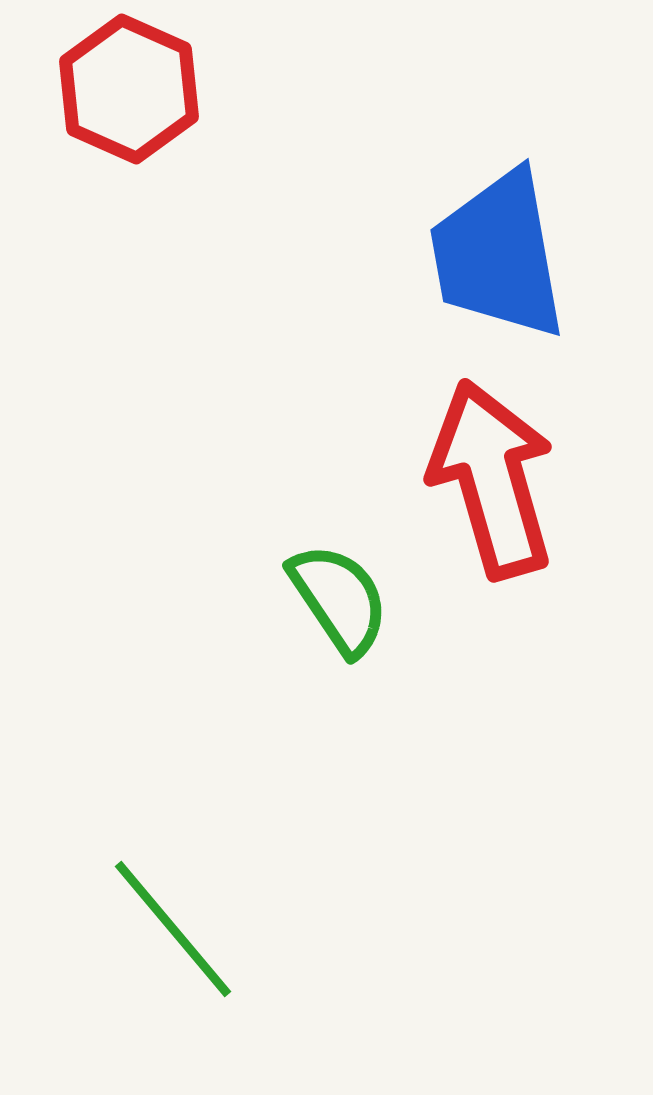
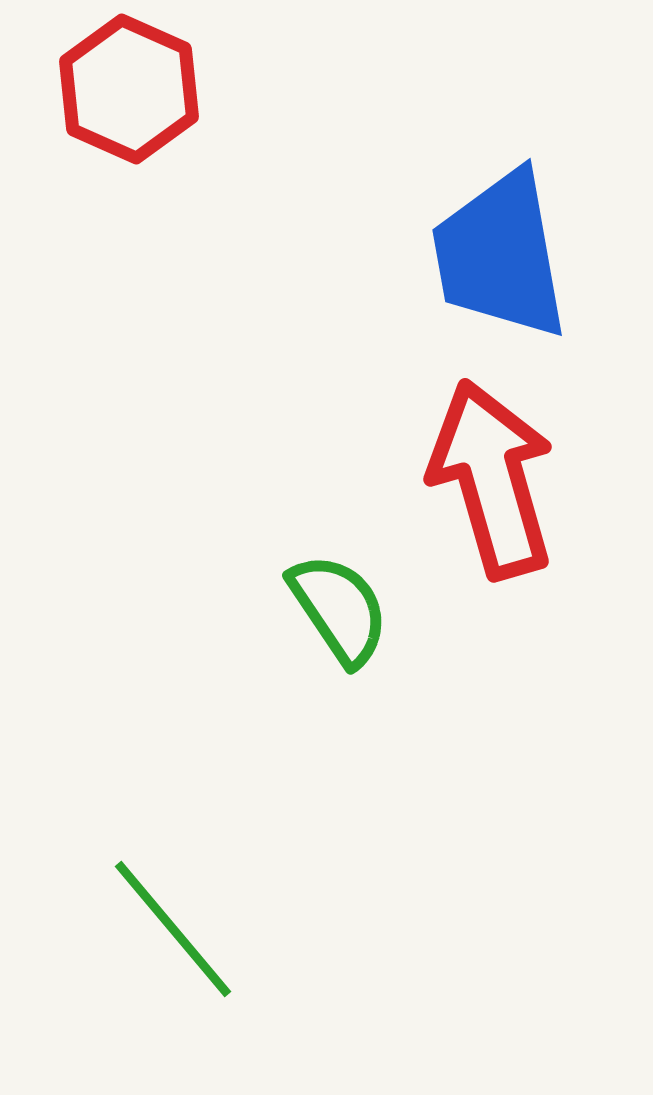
blue trapezoid: moved 2 px right
green semicircle: moved 10 px down
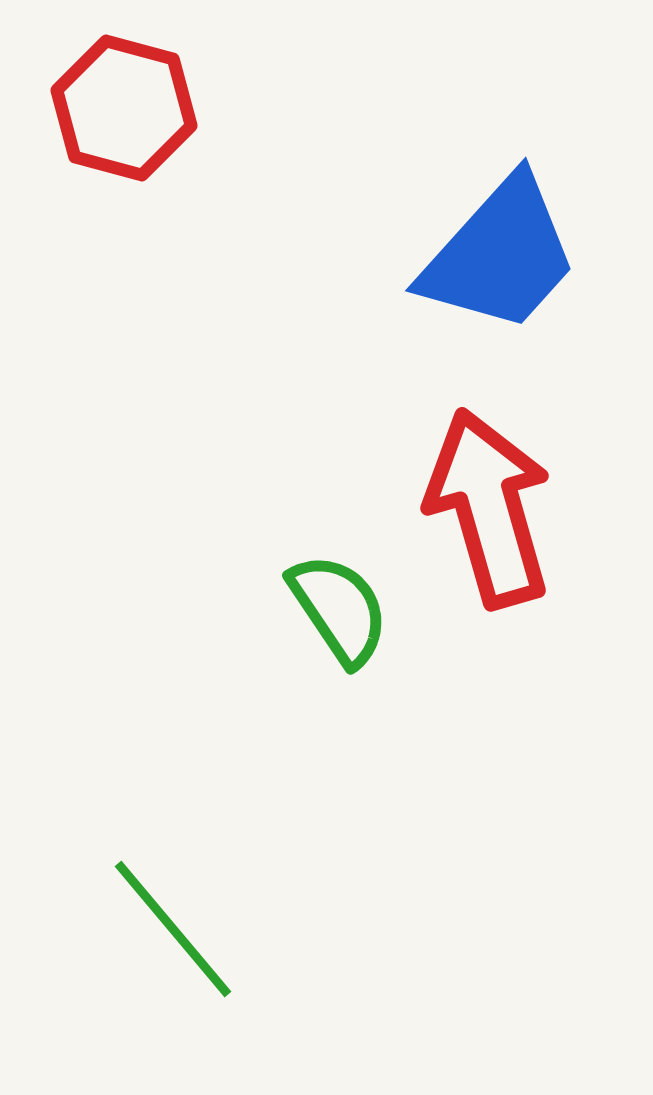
red hexagon: moved 5 px left, 19 px down; rotated 9 degrees counterclockwise
blue trapezoid: rotated 128 degrees counterclockwise
red arrow: moved 3 px left, 29 px down
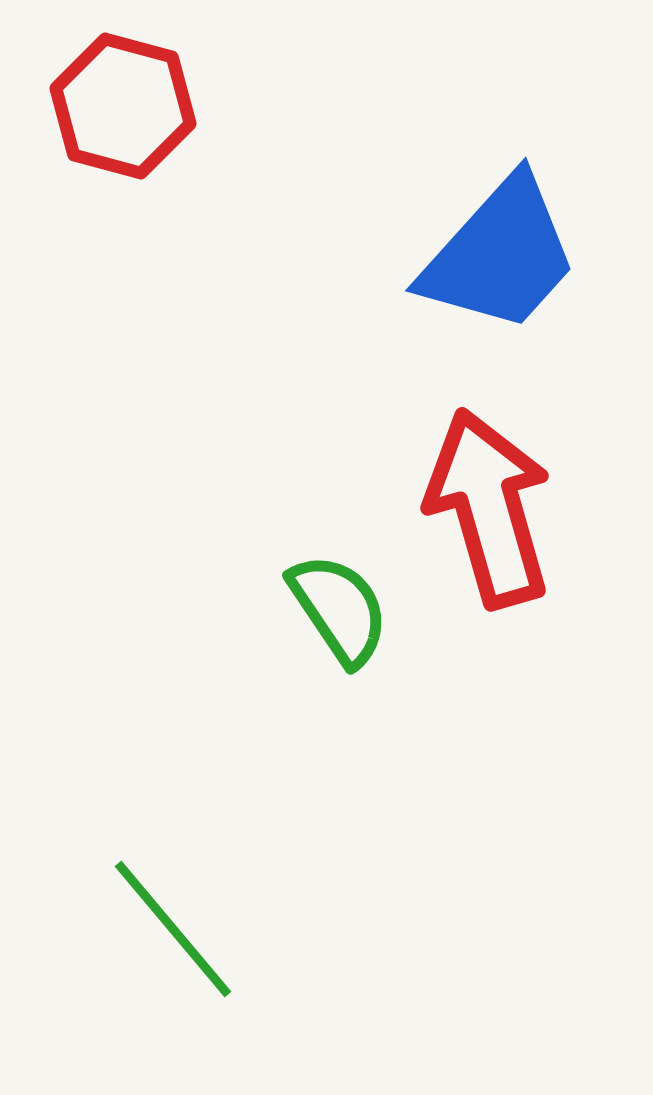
red hexagon: moved 1 px left, 2 px up
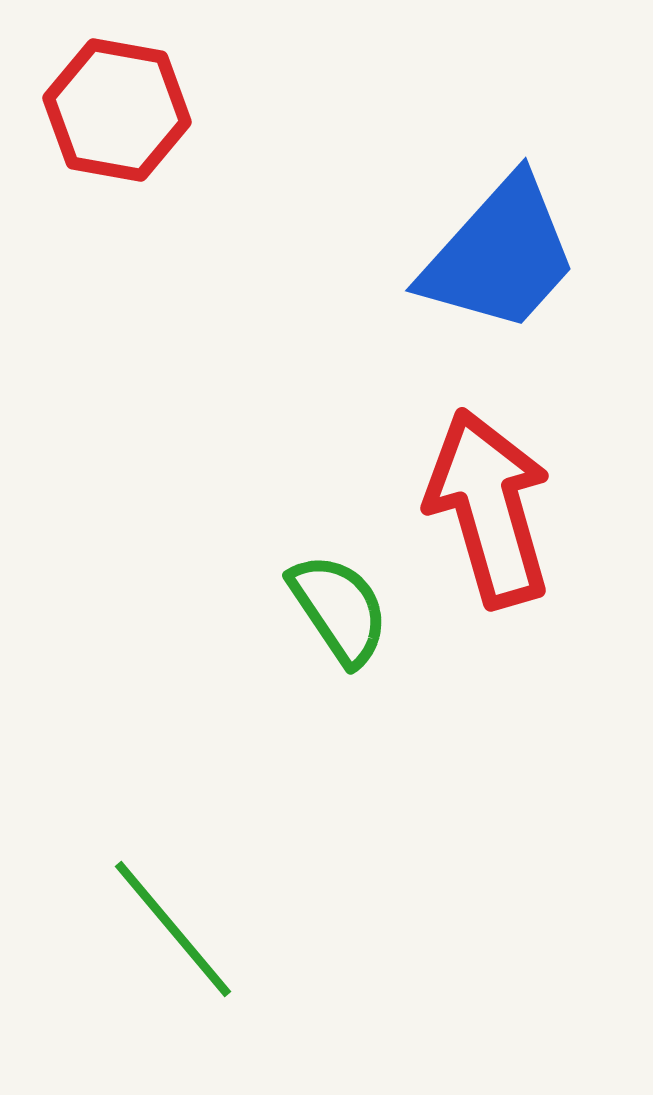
red hexagon: moved 6 px left, 4 px down; rotated 5 degrees counterclockwise
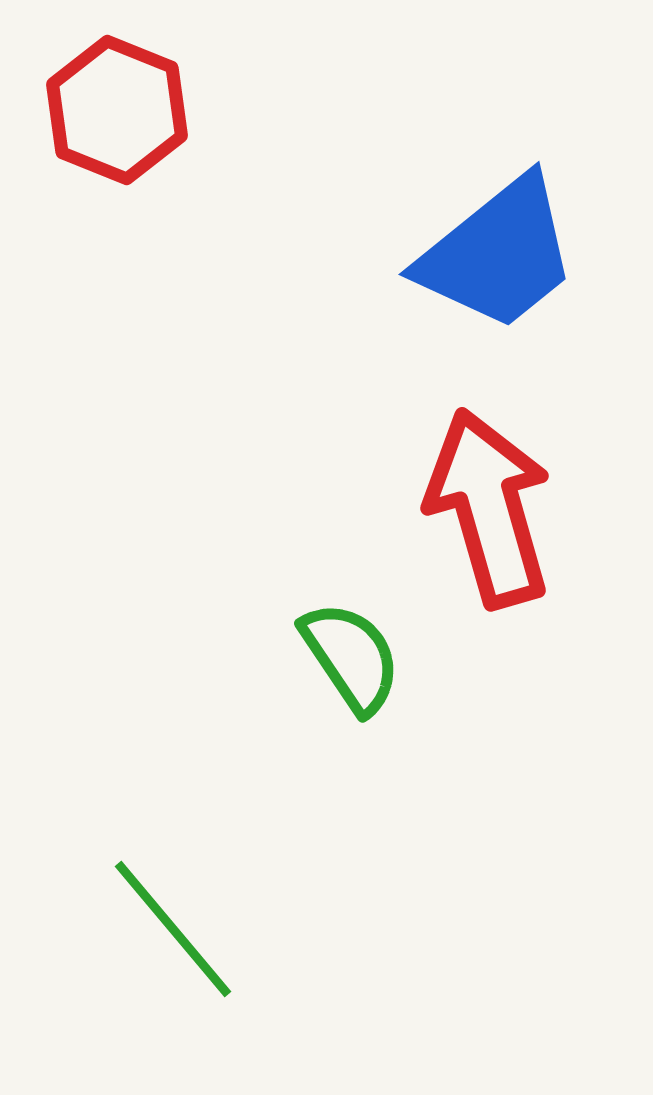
red hexagon: rotated 12 degrees clockwise
blue trapezoid: moved 2 px left, 1 px up; rotated 9 degrees clockwise
green semicircle: moved 12 px right, 48 px down
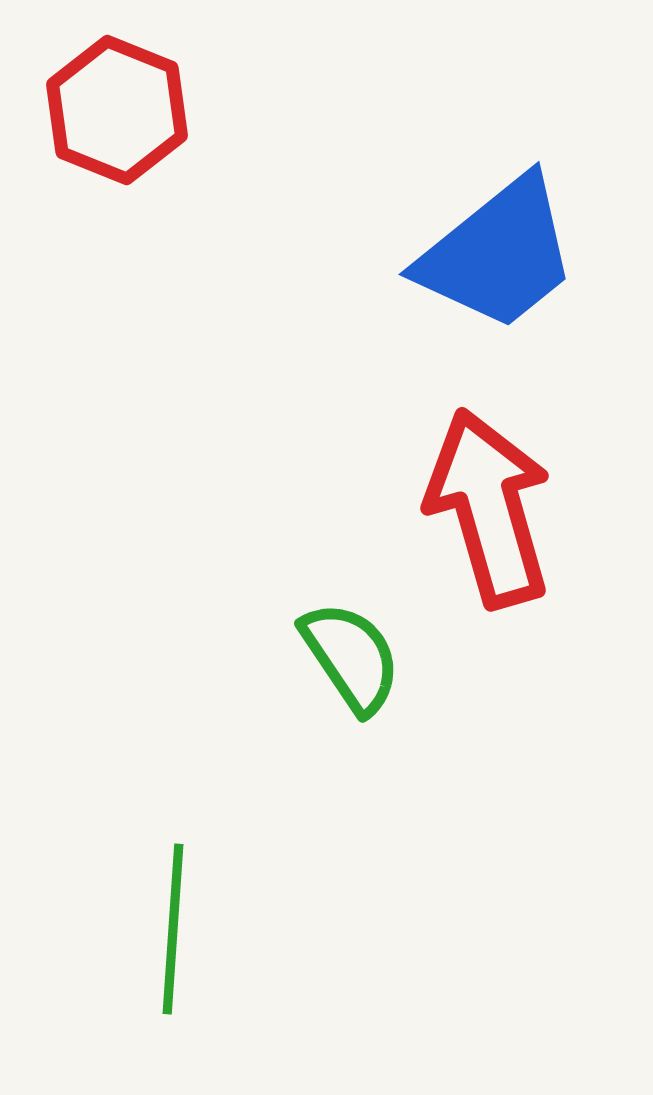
green line: rotated 44 degrees clockwise
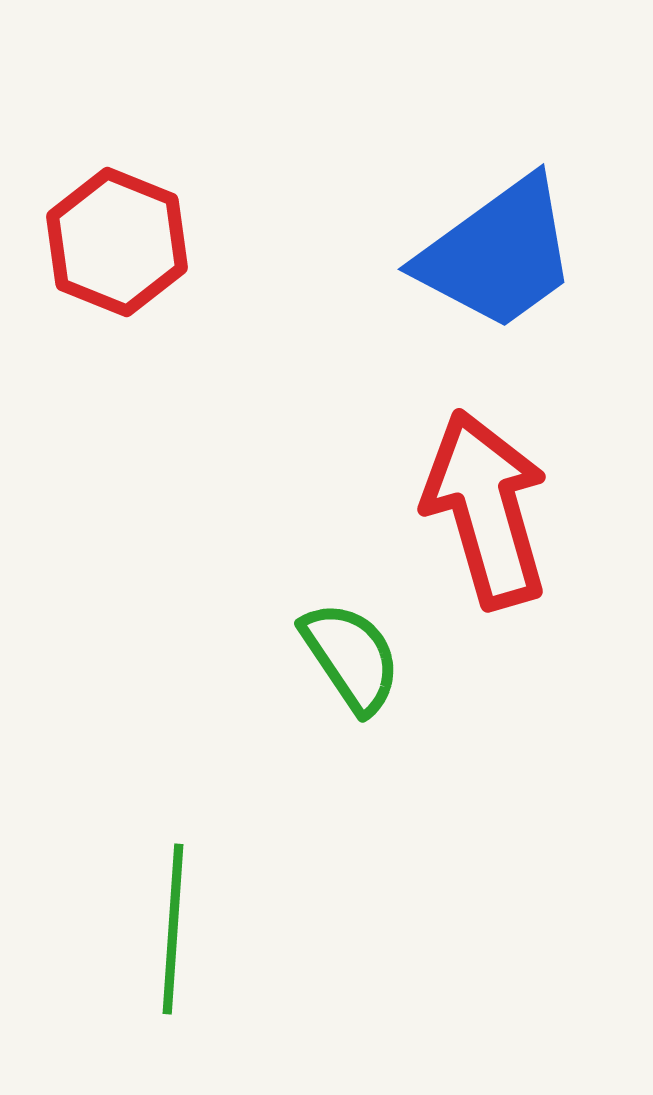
red hexagon: moved 132 px down
blue trapezoid: rotated 3 degrees clockwise
red arrow: moved 3 px left, 1 px down
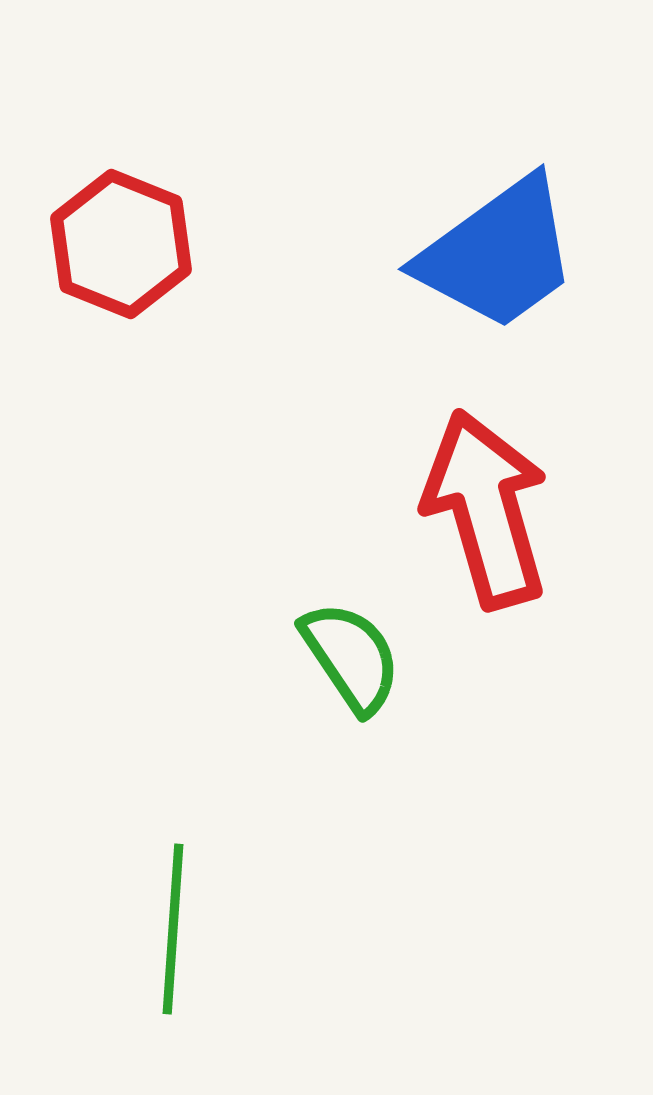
red hexagon: moved 4 px right, 2 px down
